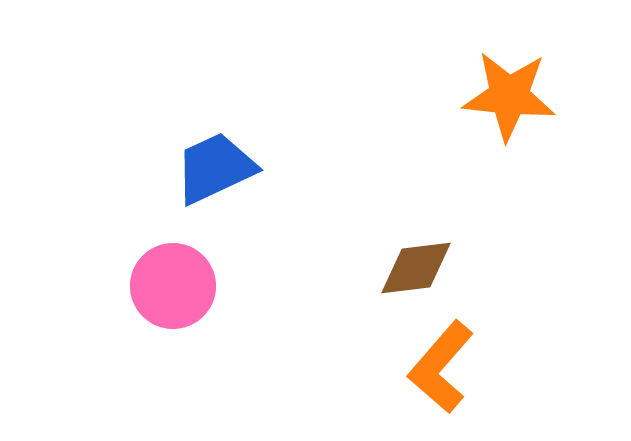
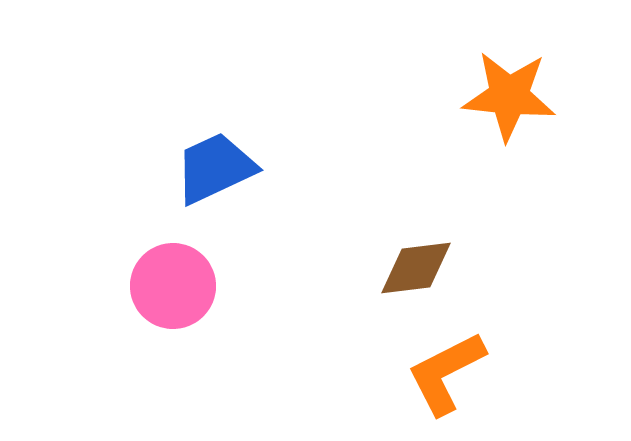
orange L-shape: moved 5 px right, 6 px down; rotated 22 degrees clockwise
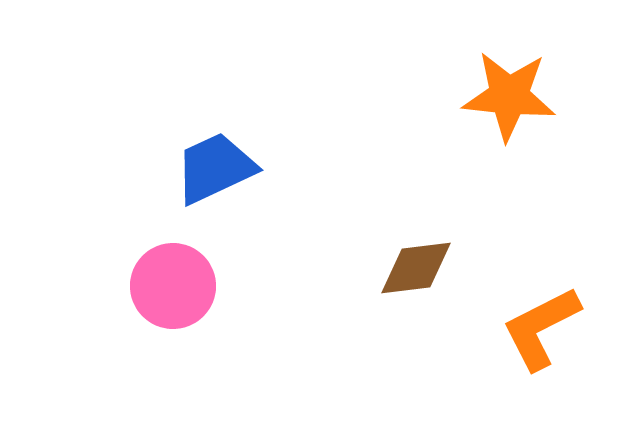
orange L-shape: moved 95 px right, 45 px up
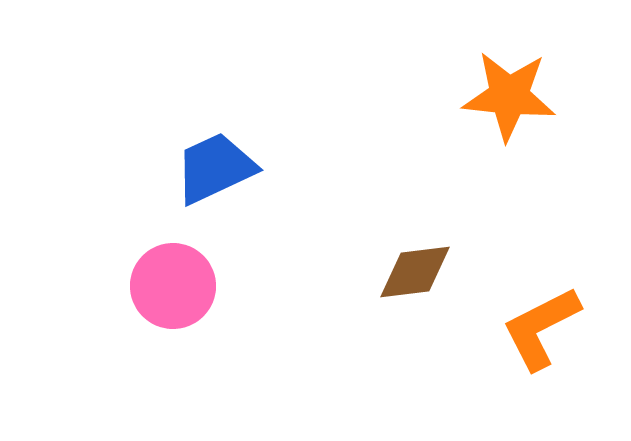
brown diamond: moved 1 px left, 4 px down
